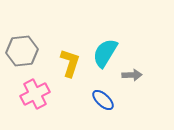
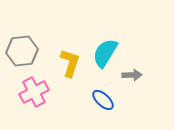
pink cross: moved 1 px left, 2 px up
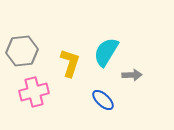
cyan semicircle: moved 1 px right, 1 px up
pink cross: rotated 12 degrees clockwise
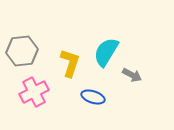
gray arrow: rotated 30 degrees clockwise
pink cross: rotated 12 degrees counterclockwise
blue ellipse: moved 10 px left, 3 px up; rotated 25 degrees counterclockwise
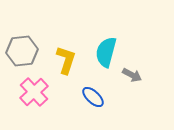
cyan semicircle: rotated 16 degrees counterclockwise
yellow L-shape: moved 4 px left, 3 px up
pink cross: rotated 16 degrees counterclockwise
blue ellipse: rotated 25 degrees clockwise
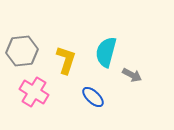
pink cross: rotated 16 degrees counterclockwise
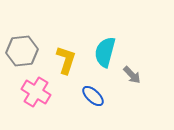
cyan semicircle: moved 1 px left
gray arrow: rotated 18 degrees clockwise
pink cross: moved 2 px right
blue ellipse: moved 1 px up
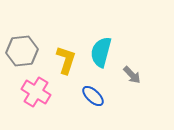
cyan semicircle: moved 4 px left
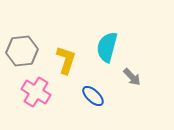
cyan semicircle: moved 6 px right, 5 px up
gray arrow: moved 2 px down
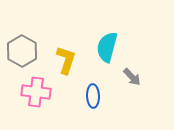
gray hexagon: rotated 24 degrees counterclockwise
pink cross: rotated 24 degrees counterclockwise
blue ellipse: rotated 45 degrees clockwise
